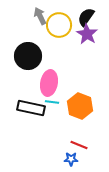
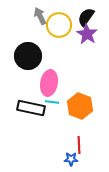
red line: rotated 66 degrees clockwise
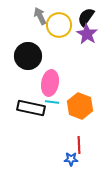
pink ellipse: moved 1 px right
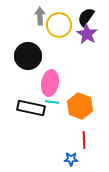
gray arrow: rotated 24 degrees clockwise
red line: moved 5 px right, 5 px up
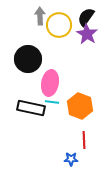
black circle: moved 3 px down
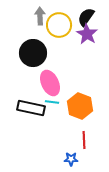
black circle: moved 5 px right, 6 px up
pink ellipse: rotated 35 degrees counterclockwise
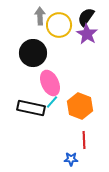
cyan line: rotated 56 degrees counterclockwise
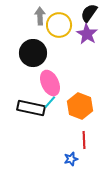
black semicircle: moved 3 px right, 4 px up
cyan line: moved 2 px left
blue star: rotated 16 degrees counterclockwise
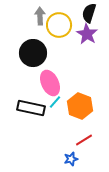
black semicircle: rotated 18 degrees counterclockwise
cyan line: moved 5 px right
red line: rotated 60 degrees clockwise
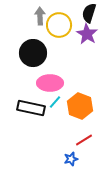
pink ellipse: rotated 65 degrees counterclockwise
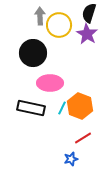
cyan line: moved 7 px right, 6 px down; rotated 16 degrees counterclockwise
red line: moved 1 px left, 2 px up
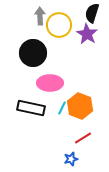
black semicircle: moved 3 px right
